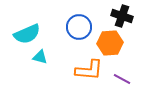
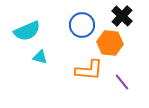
black cross: rotated 25 degrees clockwise
blue circle: moved 3 px right, 2 px up
cyan semicircle: moved 3 px up
orange hexagon: rotated 10 degrees clockwise
purple line: moved 3 px down; rotated 24 degrees clockwise
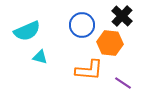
purple line: moved 1 px right, 1 px down; rotated 18 degrees counterclockwise
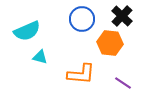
blue circle: moved 6 px up
orange L-shape: moved 8 px left, 4 px down
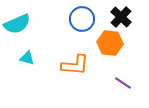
black cross: moved 1 px left, 1 px down
cyan semicircle: moved 10 px left, 7 px up
cyan triangle: moved 13 px left, 1 px down
orange L-shape: moved 6 px left, 9 px up
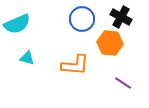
black cross: rotated 15 degrees counterclockwise
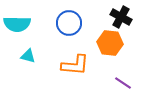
blue circle: moved 13 px left, 4 px down
cyan semicircle: rotated 24 degrees clockwise
cyan triangle: moved 1 px right, 2 px up
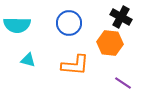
cyan semicircle: moved 1 px down
cyan triangle: moved 4 px down
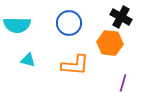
purple line: rotated 72 degrees clockwise
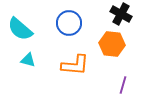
black cross: moved 3 px up
cyan semicircle: moved 3 px right, 4 px down; rotated 40 degrees clockwise
orange hexagon: moved 2 px right, 1 px down
purple line: moved 2 px down
